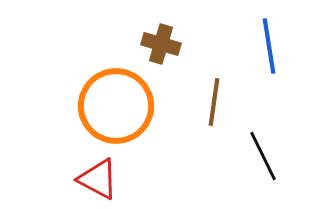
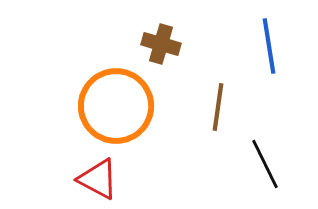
brown line: moved 4 px right, 5 px down
black line: moved 2 px right, 8 px down
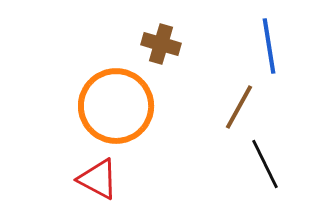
brown line: moved 21 px right; rotated 21 degrees clockwise
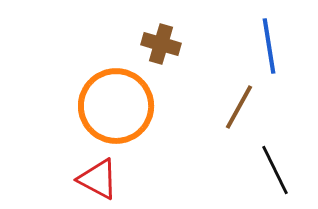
black line: moved 10 px right, 6 px down
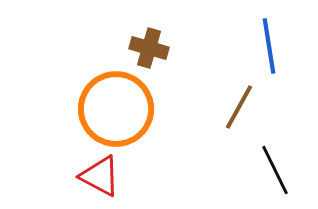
brown cross: moved 12 px left, 4 px down
orange circle: moved 3 px down
red triangle: moved 2 px right, 3 px up
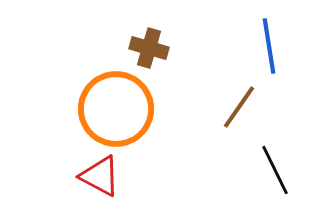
brown line: rotated 6 degrees clockwise
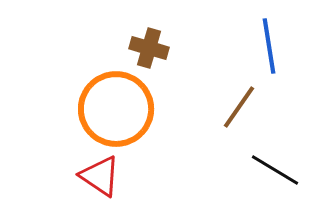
black line: rotated 33 degrees counterclockwise
red triangle: rotated 6 degrees clockwise
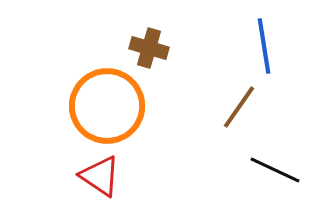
blue line: moved 5 px left
orange circle: moved 9 px left, 3 px up
black line: rotated 6 degrees counterclockwise
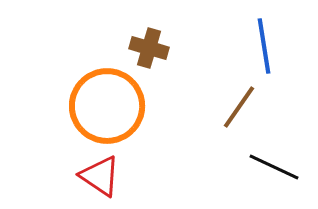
black line: moved 1 px left, 3 px up
